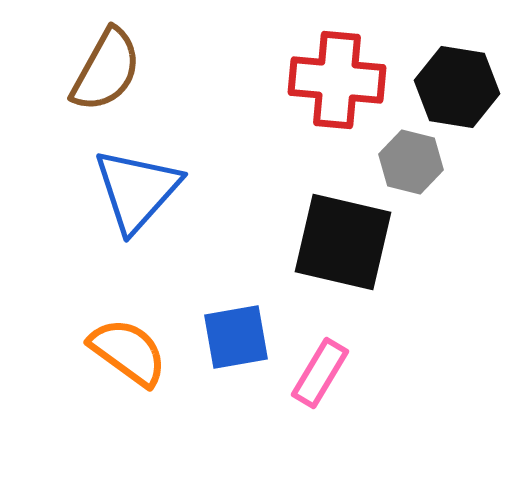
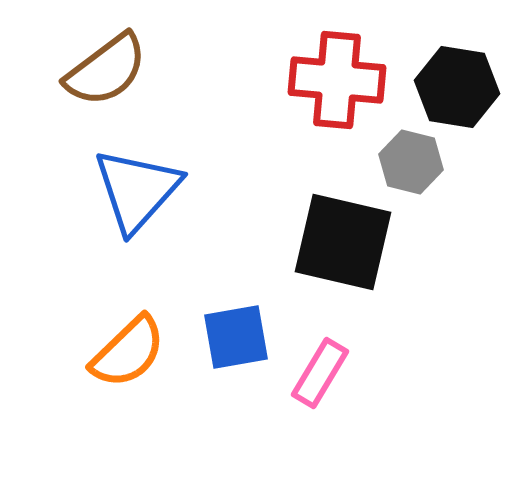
brown semicircle: rotated 24 degrees clockwise
orange semicircle: rotated 100 degrees clockwise
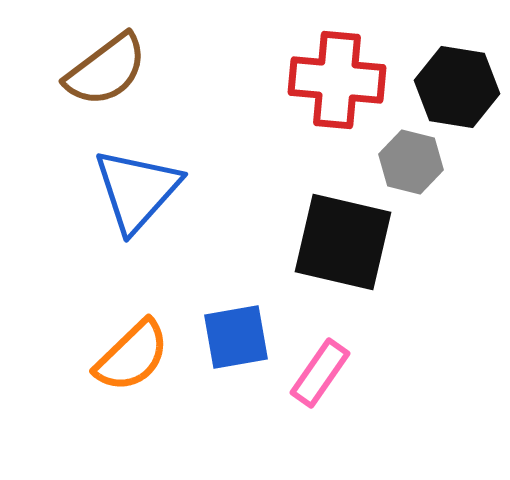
orange semicircle: moved 4 px right, 4 px down
pink rectangle: rotated 4 degrees clockwise
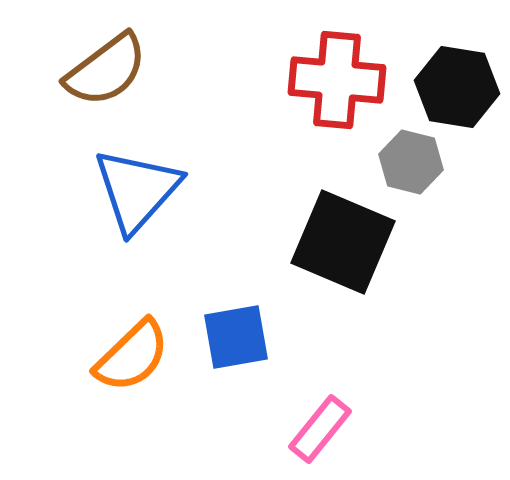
black square: rotated 10 degrees clockwise
pink rectangle: moved 56 px down; rotated 4 degrees clockwise
